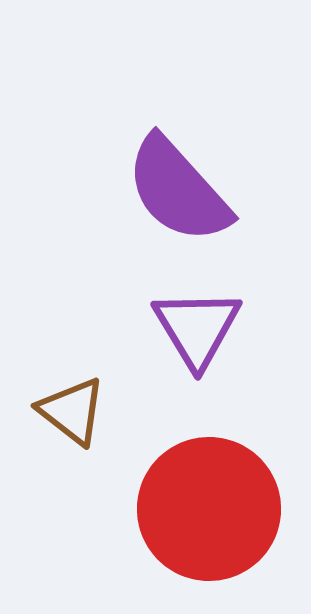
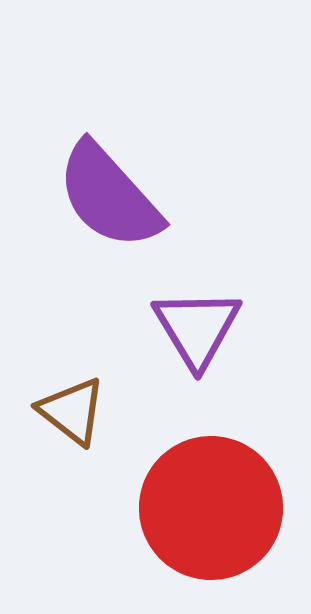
purple semicircle: moved 69 px left, 6 px down
red circle: moved 2 px right, 1 px up
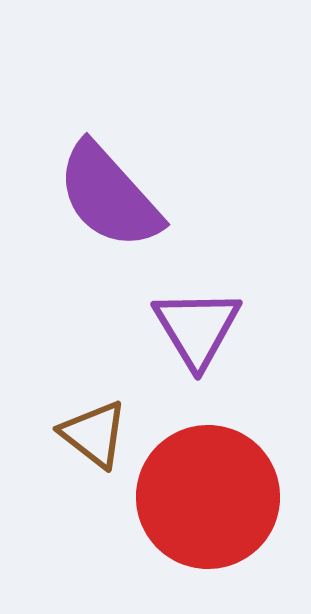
brown triangle: moved 22 px right, 23 px down
red circle: moved 3 px left, 11 px up
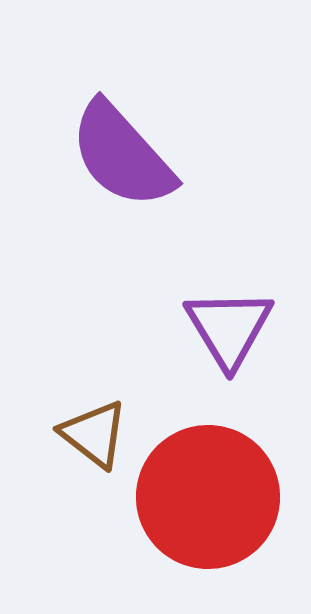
purple semicircle: moved 13 px right, 41 px up
purple triangle: moved 32 px right
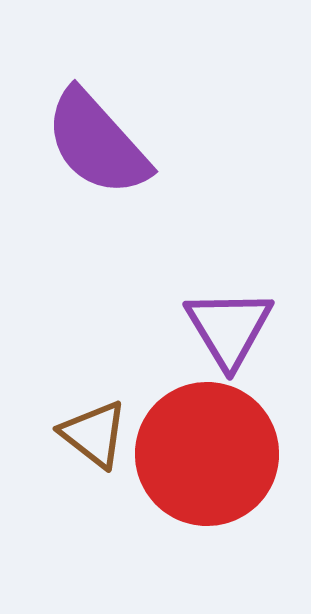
purple semicircle: moved 25 px left, 12 px up
red circle: moved 1 px left, 43 px up
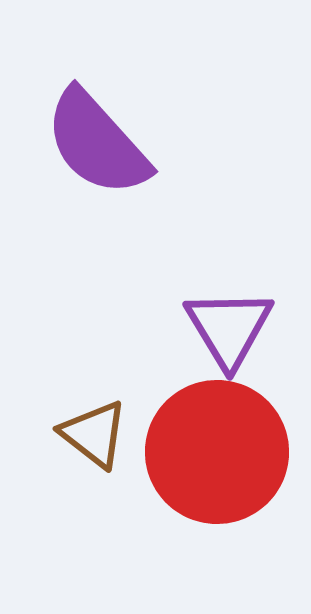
red circle: moved 10 px right, 2 px up
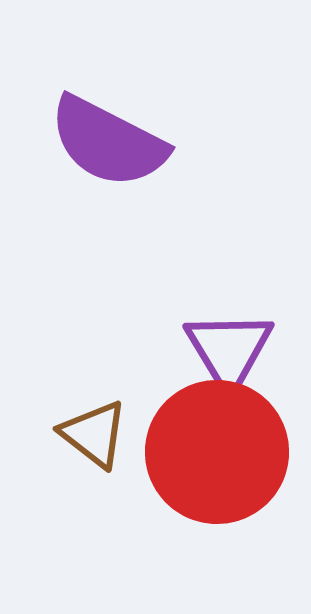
purple semicircle: moved 11 px right, 1 px up; rotated 21 degrees counterclockwise
purple triangle: moved 22 px down
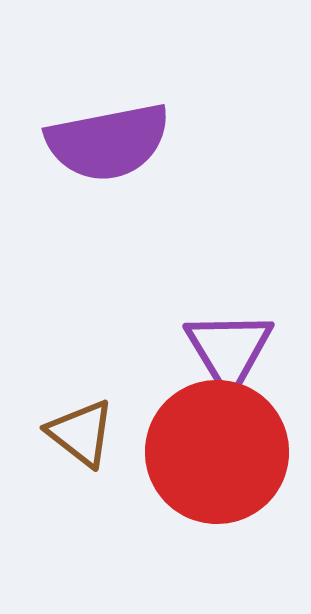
purple semicircle: rotated 38 degrees counterclockwise
brown triangle: moved 13 px left, 1 px up
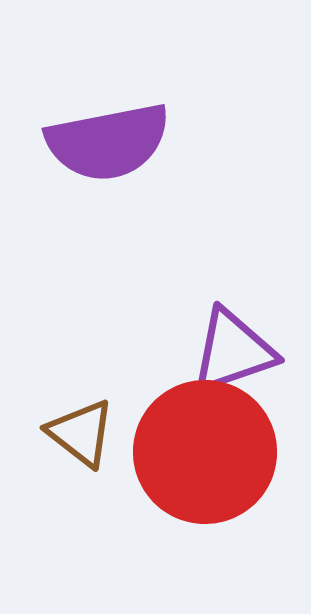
purple triangle: moved 4 px right, 1 px down; rotated 42 degrees clockwise
red circle: moved 12 px left
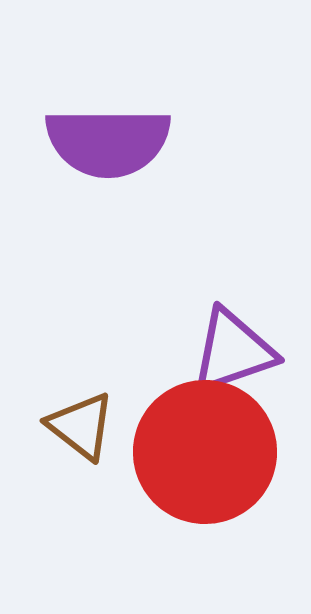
purple semicircle: rotated 11 degrees clockwise
brown triangle: moved 7 px up
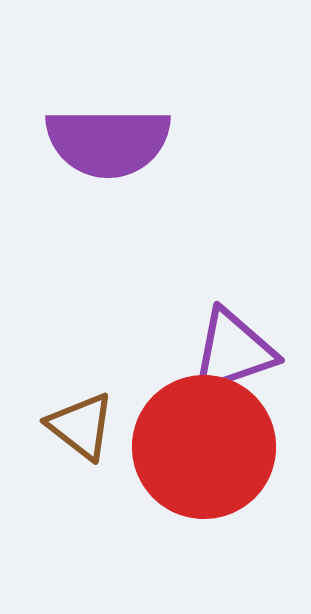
red circle: moved 1 px left, 5 px up
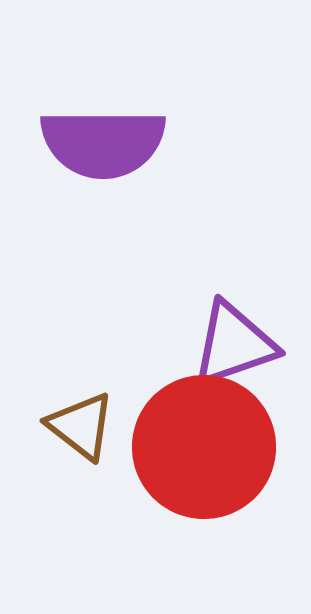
purple semicircle: moved 5 px left, 1 px down
purple triangle: moved 1 px right, 7 px up
